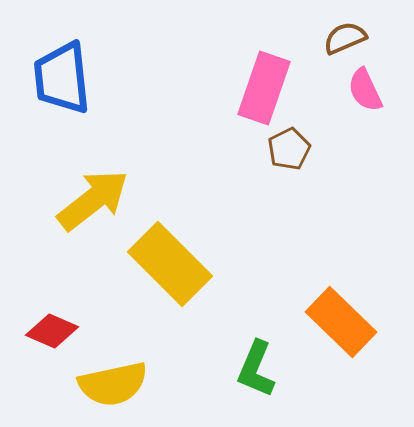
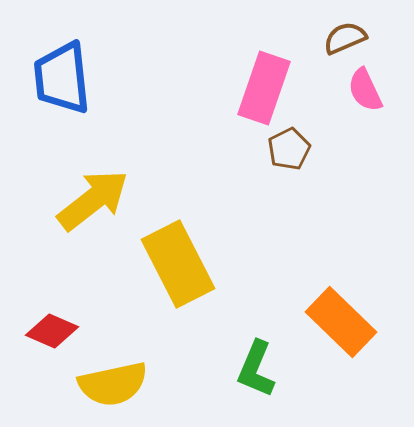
yellow rectangle: moved 8 px right; rotated 18 degrees clockwise
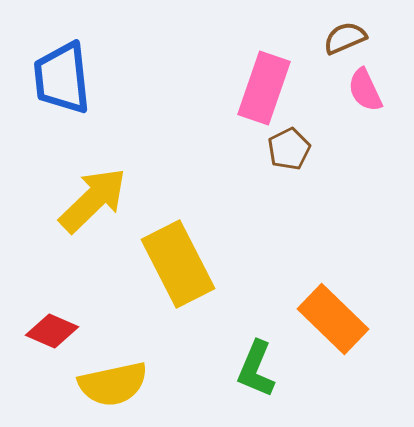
yellow arrow: rotated 6 degrees counterclockwise
orange rectangle: moved 8 px left, 3 px up
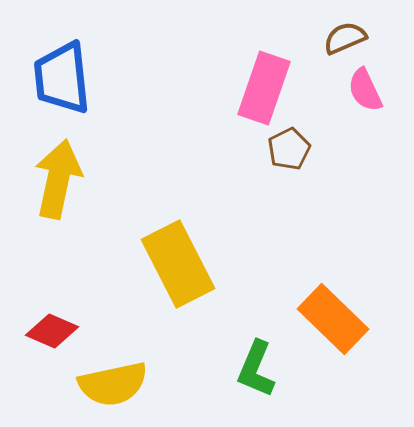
yellow arrow: moved 35 px left, 21 px up; rotated 34 degrees counterclockwise
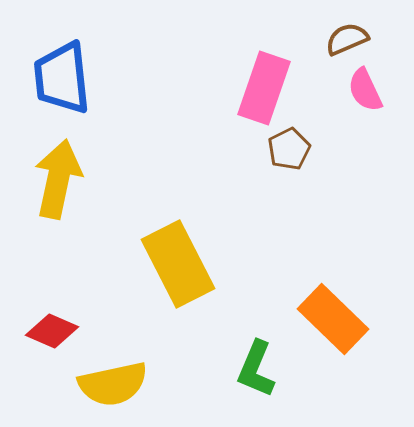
brown semicircle: moved 2 px right, 1 px down
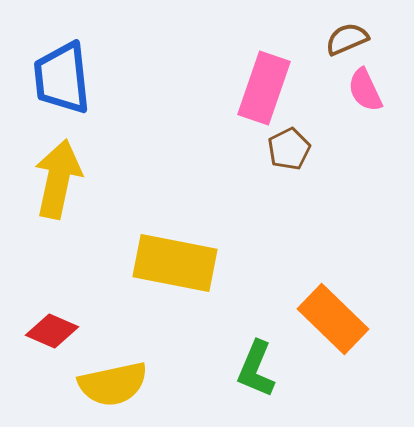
yellow rectangle: moved 3 px left, 1 px up; rotated 52 degrees counterclockwise
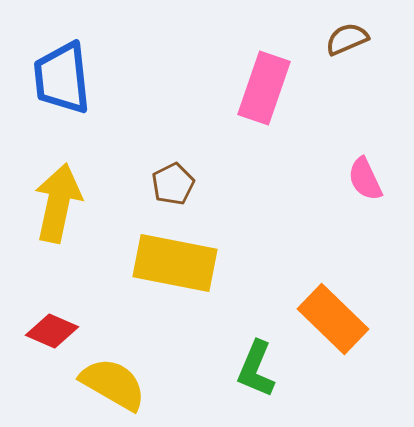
pink semicircle: moved 89 px down
brown pentagon: moved 116 px left, 35 px down
yellow arrow: moved 24 px down
yellow semicircle: rotated 138 degrees counterclockwise
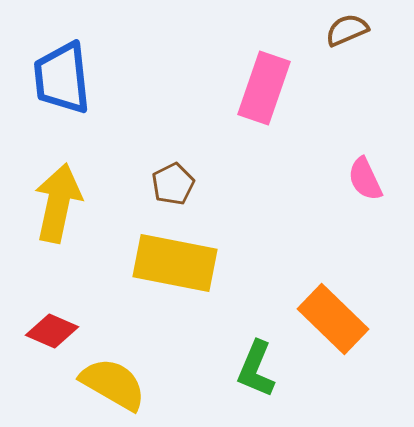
brown semicircle: moved 9 px up
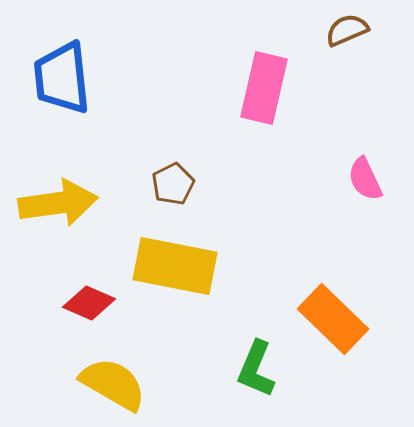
pink rectangle: rotated 6 degrees counterclockwise
yellow arrow: rotated 70 degrees clockwise
yellow rectangle: moved 3 px down
red diamond: moved 37 px right, 28 px up
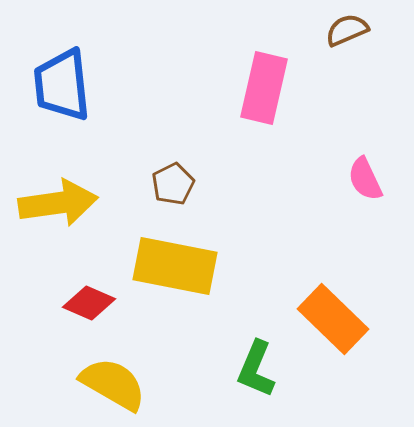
blue trapezoid: moved 7 px down
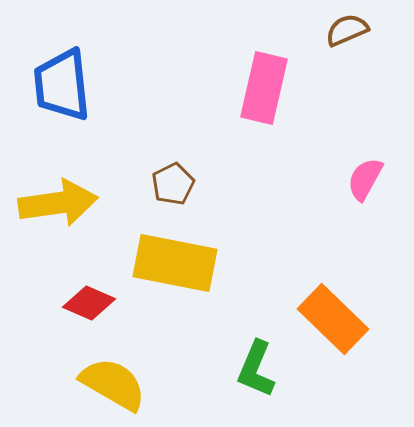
pink semicircle: rotated 54 degrees clockwise
yellow rectangle: moved 3 px up
